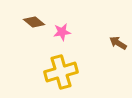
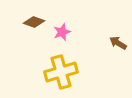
brown diamond: rotated 20 degrees counterclockwise
pink star: rotated 12 degrees counterclockwise
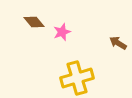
brown diamond: rotated 30 degrees clockwise
yellow cross: moved 16 px right, 6 px down
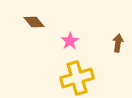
pink star: moved 8 px right, 9 px down; rotated 12 degrees counterclockwise
brown arrow: rotated 66 degrees clockwise
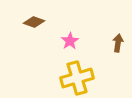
brown diamond: rotated 30 degrees counterclockwise
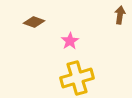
brown arrow: moved 2 px right, 28 px up
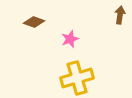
pink star: moved 2 px up; rotated 12 degrees clockwise
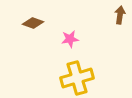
brown diamond: moved 1 px left, 1 px down
pink star: rotated 12 degrees clockwise
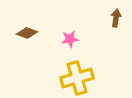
brown arrow: moved 4 px left, 3 px down
brown diamond: moved 6 px left, 10 px down
